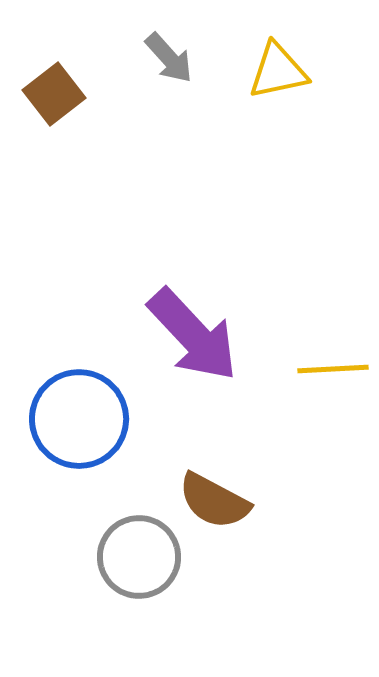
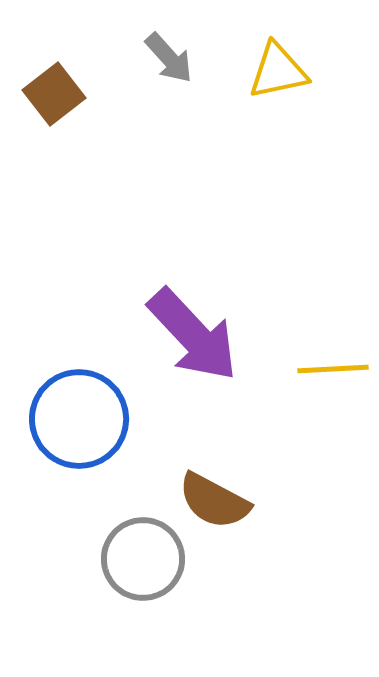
gray circle: moved 4 px right, 2 px down
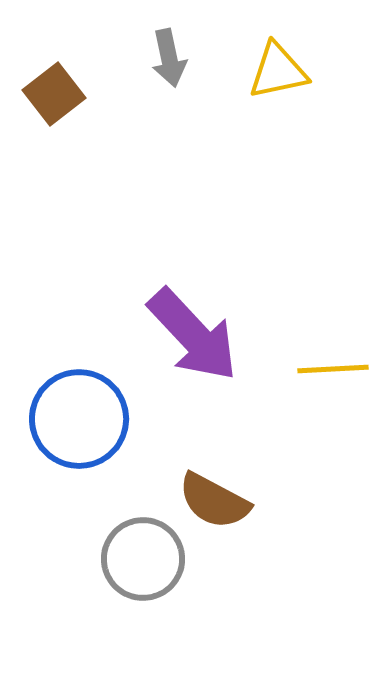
gray arrow: rotated 30 degrees clockwise
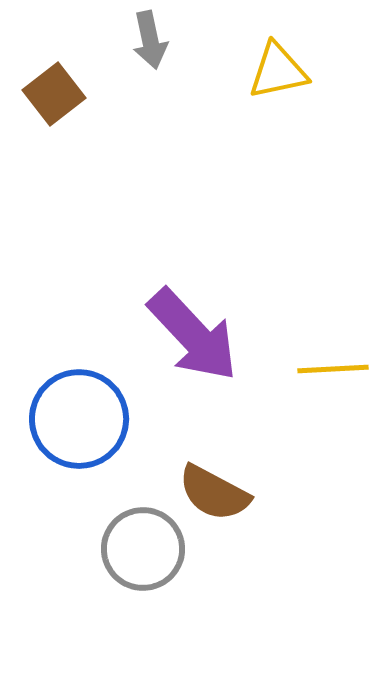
gray arrow: moved 19 px left, 18 px up
brown semicircle: moved 8 px up
gray circle: moved 10 px up
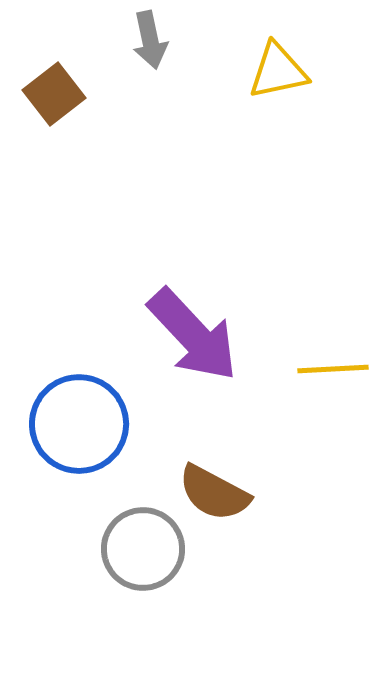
blue circle: moved 5 px down
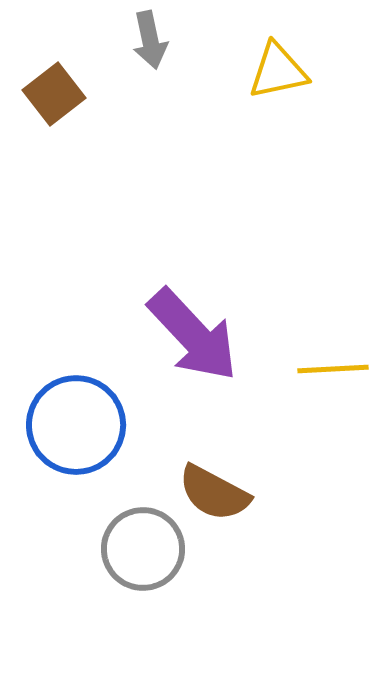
blue circle: moved 3 px left, 1 px down
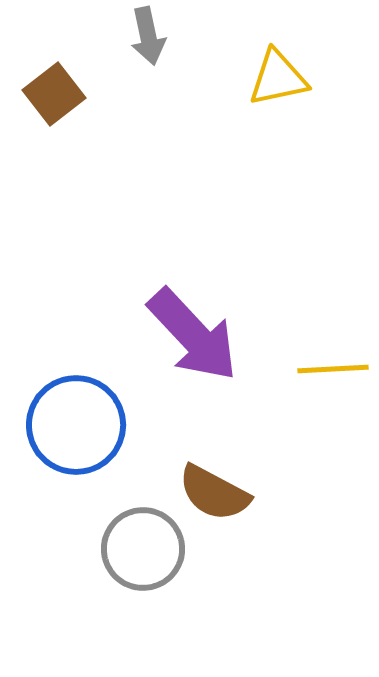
gray arrow: moved 2 px left, 4 px up
yellow triangle: moved 7 px down
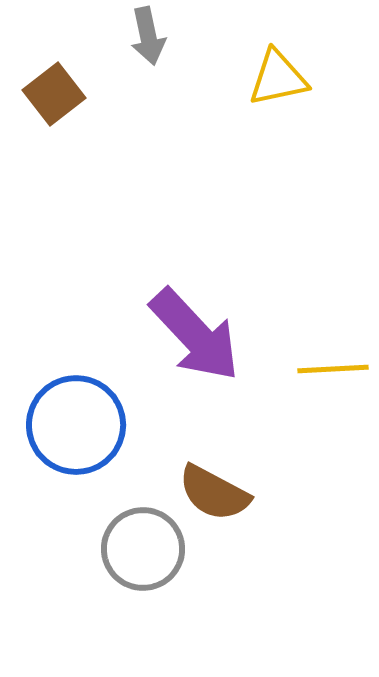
purple arrow: moved 2 px right
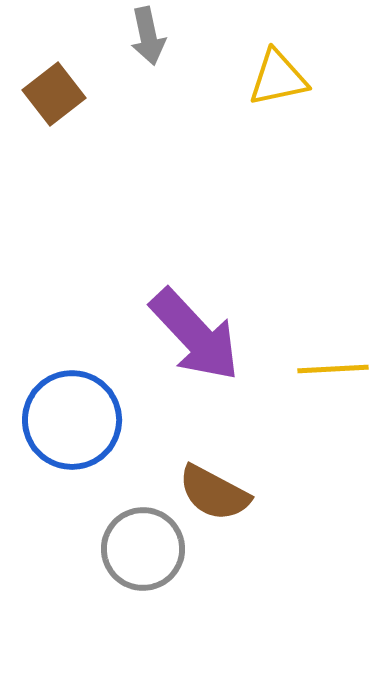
blue circle: moved 4 px left, 5 px up
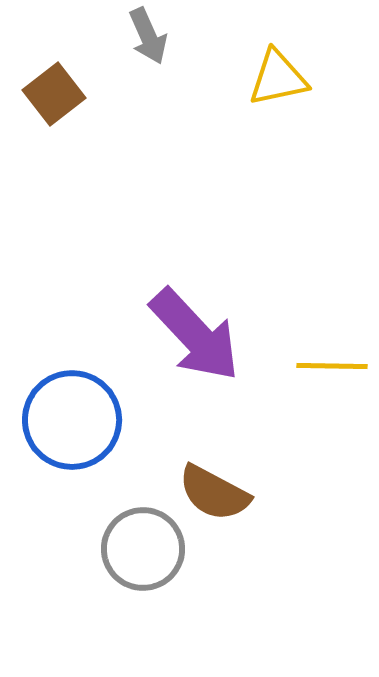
gray arrow: rotated 12 degrees counterclockwise
yellow line: moved 1 px left, 3 px up; rotated 4 degrees clockwise
